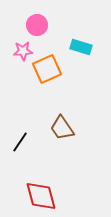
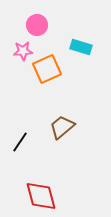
brown trapezoid: moved 1 px up; rotated 84 degrees clockwise
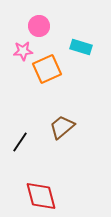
pink circle: moved 2 px right, 1 px down
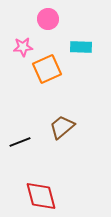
pink circle: moved 9 px right, 7 px up
cyan rectangle: rotated 15 degrees counterclockwise
pink star: moved 4 px up
black line: rotated 35 degrees clockwise
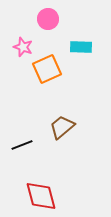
pink star: rotated 24 degrees clockwise
black line: moved 2 px right, 3 px down
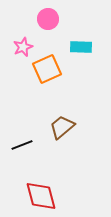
pink star: rotated 30 degrees clockwise
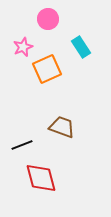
cyan rectangle: rotated 55 degrees clockwise
brown trapezoid: rotated 60 degrees clockwise
red diamond: moved 18 px up
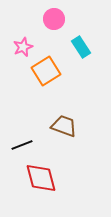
pink circle: moved 6 px right
orange square: moved 1 px left, 2 px down; rotated 8 degrees counterclockwise
brown trapezoid: moved 2 px right, 1 px up
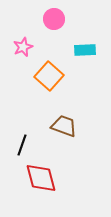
cyan rectangle: moved 4 px right, 3 px down; rotated 60 degrees counterclockwise
orange square: moved 3 px right, 5 px down; rotated 16 degrees counterclockwise
black line: rotated 50 degrees counterclockwise
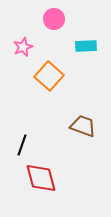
cyan rectangle: moved 1 px right, 4 px up
brown trapezoid: moved 19 px right
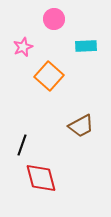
brown trapezoid: moved 2 px left; rotated 132 degrees clockwise
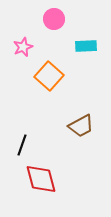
red diamond: moved 1 px down
